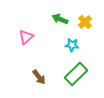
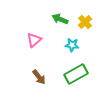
pink triangle: moved 8 px right, 3 px down
green rectangle: rotated 15 degrees clockwise
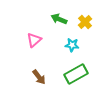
green arrow: moved 1 px left
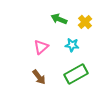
pink triangle: moved 7 px right, 7 px down
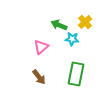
green arrow: moved 6 px down
cyan star: moved 6 px up
green rectangle: rotated 50 degrees counterclockwise
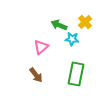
brown arrow: moved 3 px left, 2 px up
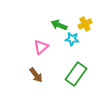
yellow cross: moved 2 px down; rotated 16 degrees clockwise
green rectangle: rotated 25 degrees clockwise
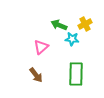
green rectangle: rotated 35 degrees counterclockwise
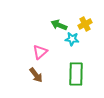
pink triangle: moved 1 px left, 5 px down
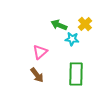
yellow cross: rotated 16 degrees counterclockwise
brown arrow: moved 1 px right
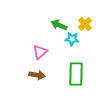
brown arrow: rotated 42 degrees counterclockwise
